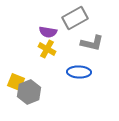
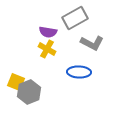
gray L-shape: rotated 15 degrees clockwise
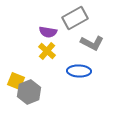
yellow cross: moved 2 px down; rotated 12 degrees clockwise
blue ellipse: moved 1 px up
yellow square: moved 1 px up
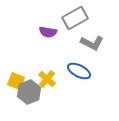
yellow cross: moved 28 px down
blue ellipse: rotated 25 degrees clockwise
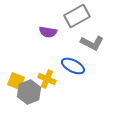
gray rectangle: moved 2 px right, 2 px up
blue ellipse: moved 6 px left, 5 px up
yellow cross: rotated 18 degrees counterclockwise
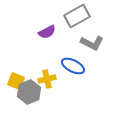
purple semicircle: moved 1 px left; rotated 36 degrees counterclockwise
yellow cross: rotated 36 degrees counterclockwise
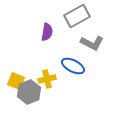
purple semicircle: rotated 54 degrees counterclockwise
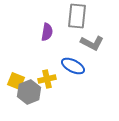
gray rectangle: rotated 55 degrees counterclockwise
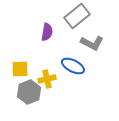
gray rectangle: rotated 45 degrees clockwise
yellow square: moved 4 px right, 12 px up; rotated 24 degrees counterclockwise
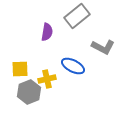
gray L-shape: moved 11 px right, 4 px down
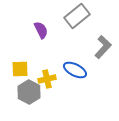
purple semicircle: moved 6 px left, 2 px up; rotated 36 degrees counterclockwise
gray L-shape: rotated 75 degrees counterclockwise
blue ellipse: moved 2 px right, 4 px down
gray hexagon: rotated 10 degrees counterclockwise
